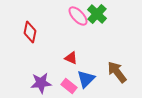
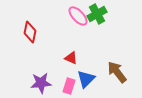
green cross: rotated 18 degrees clockwise
pink rectangle: rotated 70 degrees clockwise
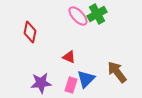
red triangle: moved 2 px left, 1 px up
pink rectangle: moved 2 px right, 1 px up
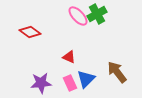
red diamond: rotated 65 degrees counterclockwise
pink rectangle: moved 1 px left, 2 px up; rotated 42 degrees counterclockwise
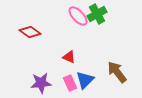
blue triangle: moved 1 px left, 1 px down
